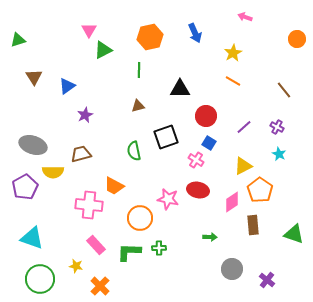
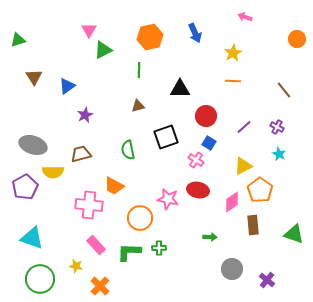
orange line at (233, 81): rotated 28 degrees counterclockwise
green semicircle at (134, 151): moved 6 px left, 1 px up
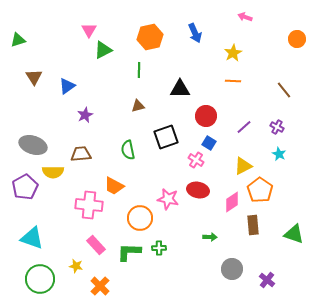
brown trapezoid at (81, 154): rotated 10 degrees clockwise
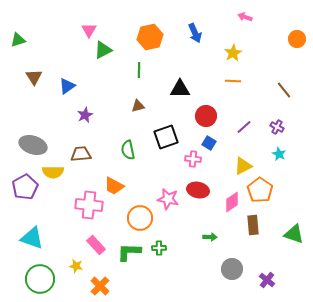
pink cross at (196, 160): moved 3 px left, 1 px up; rotated 28 degrees counterclockwise
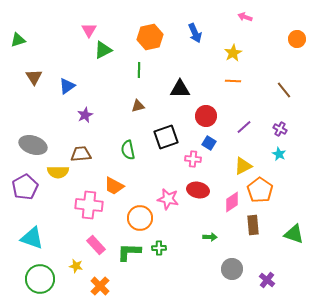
purple cross at (277, 127): moved 3 px right, 2 px down
yellow semicircle at (53, 172): moved 5 px right
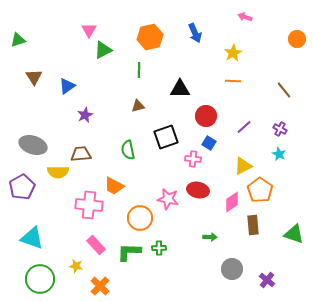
purple pentagon at (25, 187): moved 3 px left
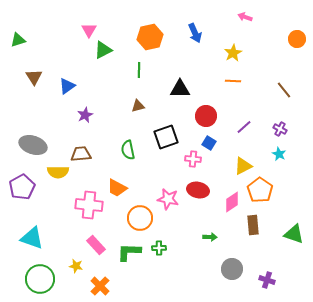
orange trapezoid at (114, 186): moved 3 px right, 2 px down
purple cross at (267, 280): rotated 21 degrees counterclockwise
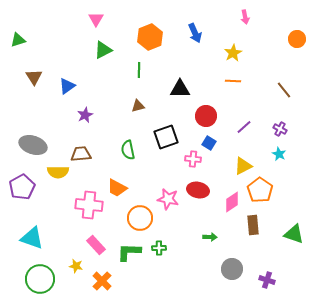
pink arrow at (245, 17): rotated 120 degrees counterclockwise
pink triangle at (89, 30): moved 7 px right, 11 px up
orange hexagon at (150, 37): rotated 10 degrees counterclockwise
orange cross at (100, 286): moved 2 px right, 5 px up
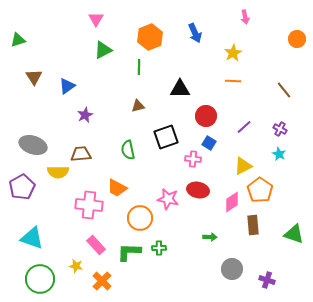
green line at (139, 70): moved 3 px up
